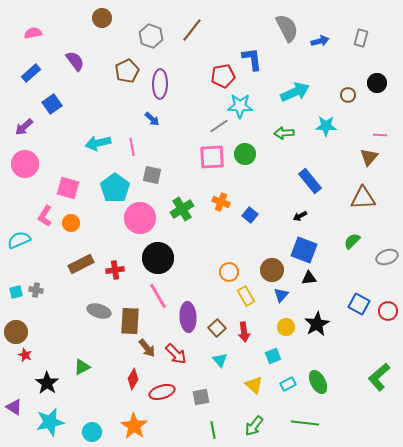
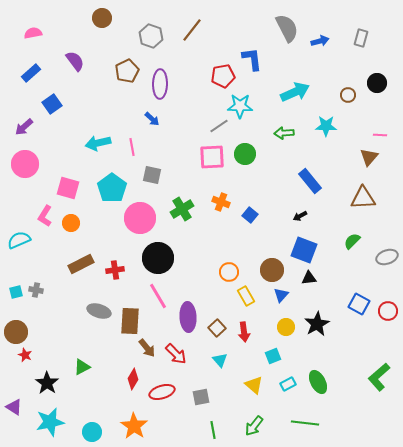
cyan pentagon at (115, 188): moved 3 px left
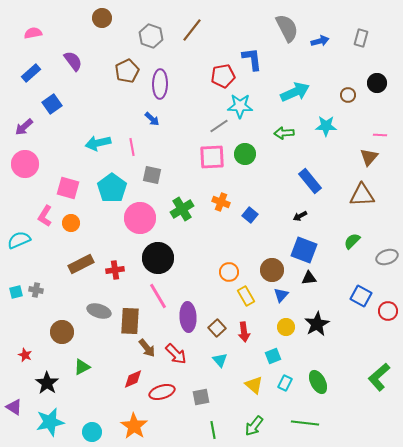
purple semicircle at (75, 61): moved 2 px left
brown triangle at (363, 198): moved 1 px left, 3 px up
blue square at (359, 304): moved 2 px right, 8 px up
brown circle at (16, 332): moved 46 px right
red diamond at (133, 379): rotated 35 degrees clockwise
cyan rectangle at (288, 384): moved 3 px left, 1 px up; rotated 35 degrees counterclockwise
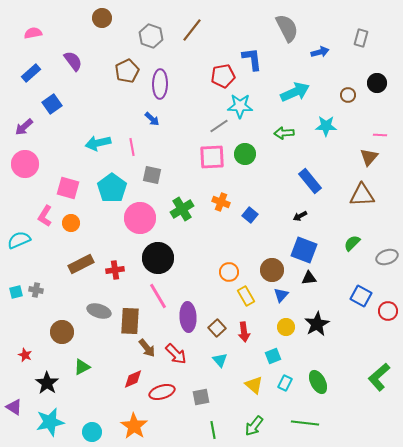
blue arrow at (320, 41): moved 11 px down
green semicircle at (352, 241): moved 2 px down
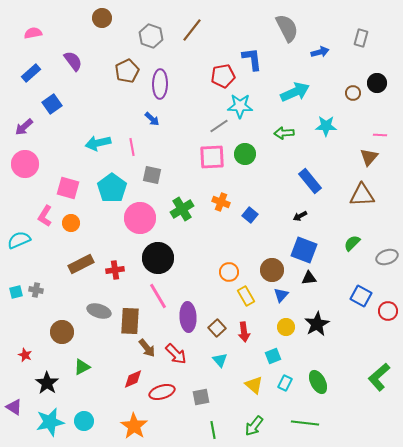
brown circle at (348, 95): moved 5 px right, 2 px up
cyan circle at (92, 432): moved 8 px left, 11 px up
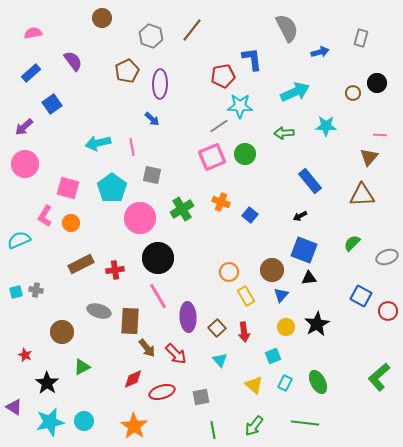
pink square at (212, 157): rotated 20 degrees counterclockwise
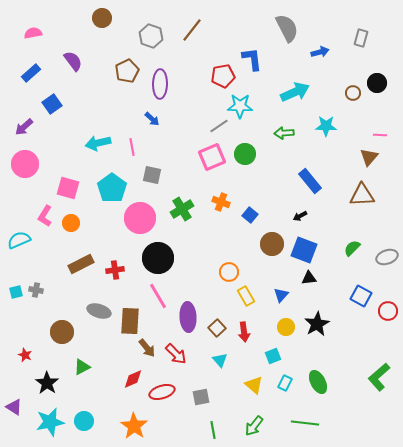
green semicircle at (352, 243): moved 5 px down
brown circle at (272, 270): moved 26 px up
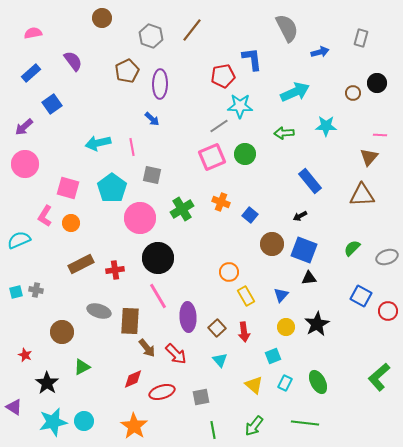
cyan star at (50, 422): moved 3 px right
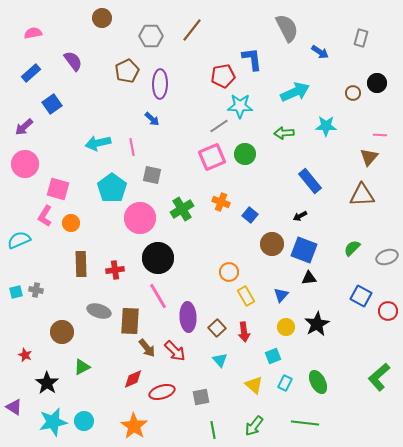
gray hexagon at (151, 36): rotated 20 degrees counterclockwise
blue arrow at (320, 52): rotated 48 degrees clockwise
pink square at (68, 188): moved 10 px left, 1 px down
brown rectangle at (81, 264): rotated 65 degrees counterclockwise
red arrow at (176, 354): moved 1 px left, 3 px up
